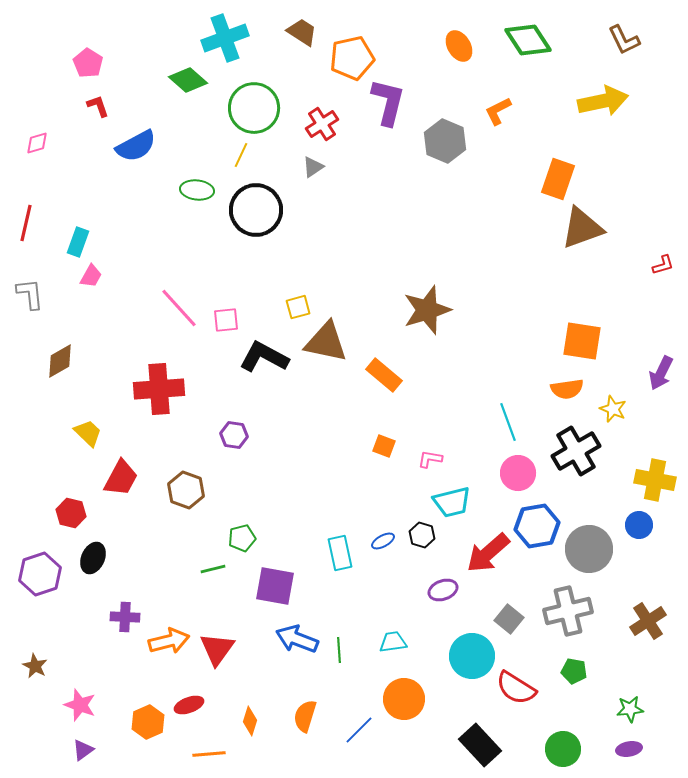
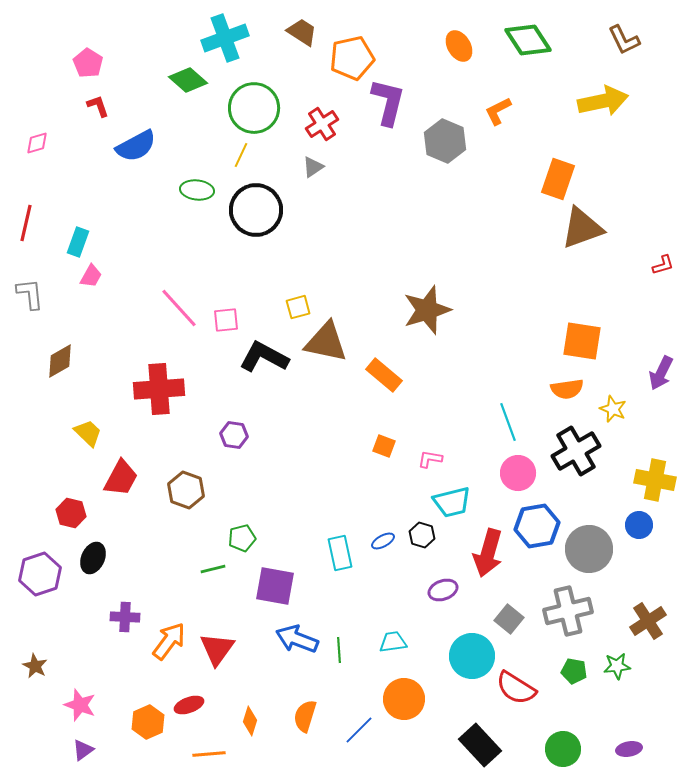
red arrow at (488, 553): rotated 33 degrees counterclockwise
orange arrow at (169, 641): rotated 39 degrees counterclockwise
green star at (630, 709): moved 13 px left, 43 px up
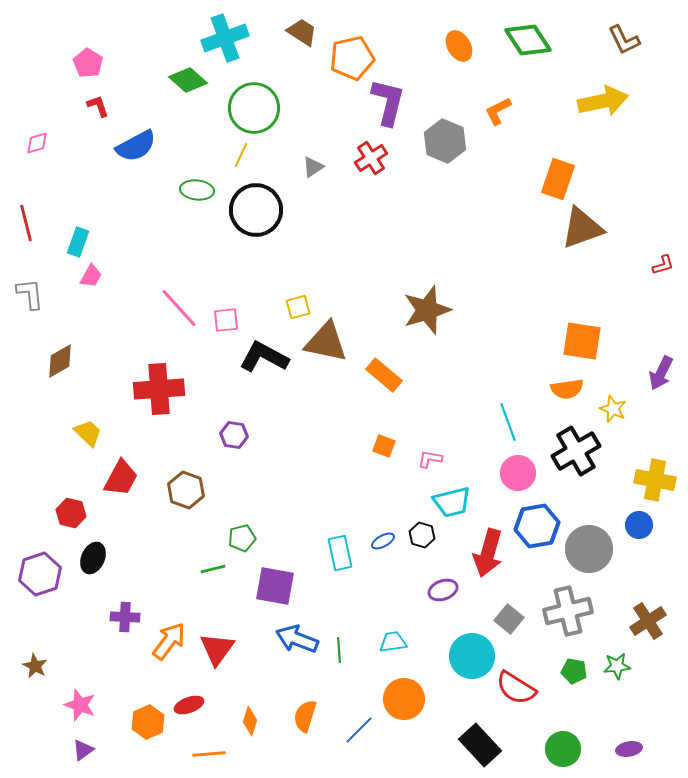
red cross at (322, 124): moved 49 px right, 34 px down
red line at (26, 223): rotated 27 degrees counterclockwise
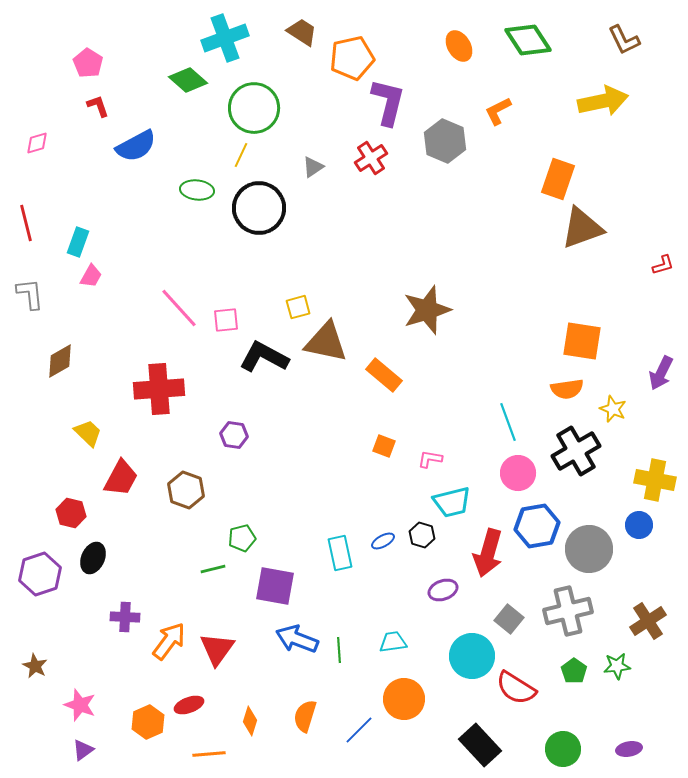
black circle at (256, 210): moved 3 px right, 2 px up
green pentagon at (574, 671): rotated 25 degrees clockwise
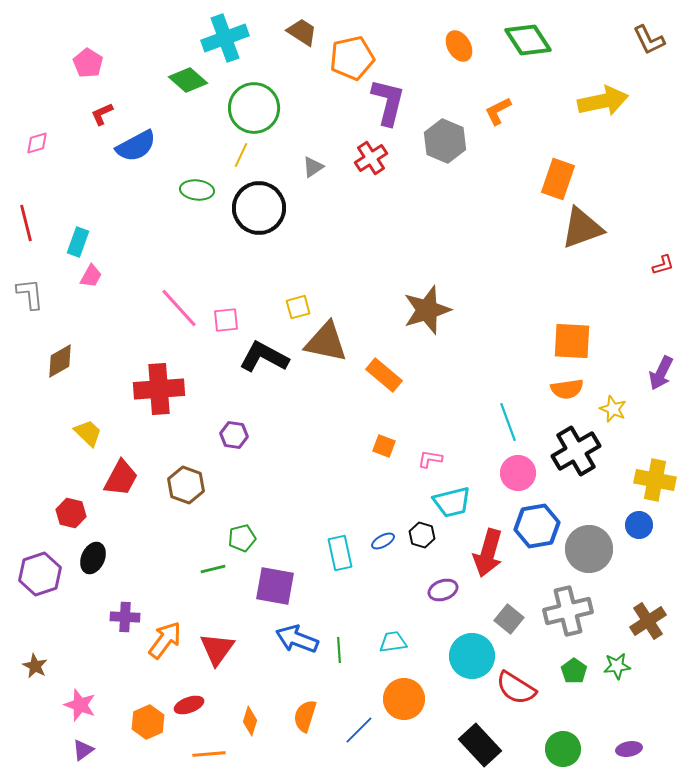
brown L-shape at (624, 40): moved 25 px right
red L-shape at (98, 106): moved 4 px right, 8 px down; rotated 95 degrees counterclockwise
orange square at (582, 341): moved 10 px left; rotated 6 degrees counterclockwise
brown hexagon at (186, 490): moved 5 px up
orange arrow at (169, 641): moved 4 px left, 1 px up
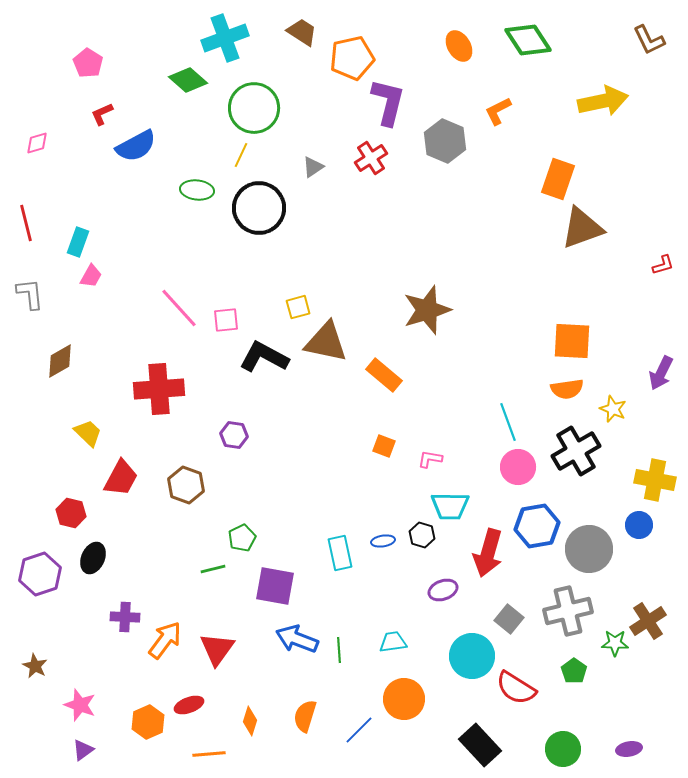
pink circle at (518, 473): moved 6 px up
cyan trapezoid at (452, 502): moved 2 px left, 4 px down; rotated 15 degrees clockwise
green pentagon at (242, 538): rotated 12 degrees counterclockwise
blue ellipse at (383, 541): rotated 20 degrees clockwise
green star at (617, 666): moved 2 px left, 23 px up; rotated 8 degrees clockwise
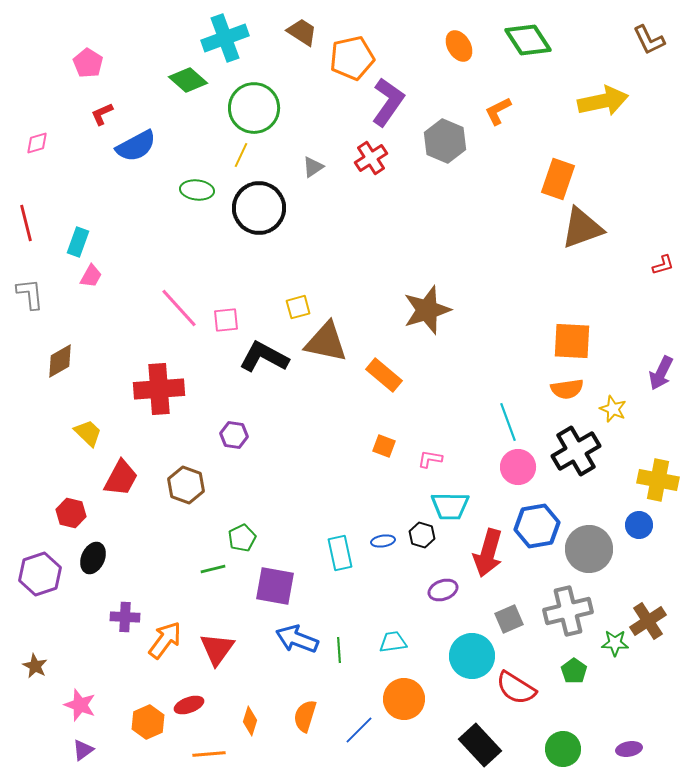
purple L-shape at (388, 102): rotated 21 degrees clockwise
yellow cross at (655, 480): moved 3 px right
gray square at (509, 619): rotated 28 degrees clockwise
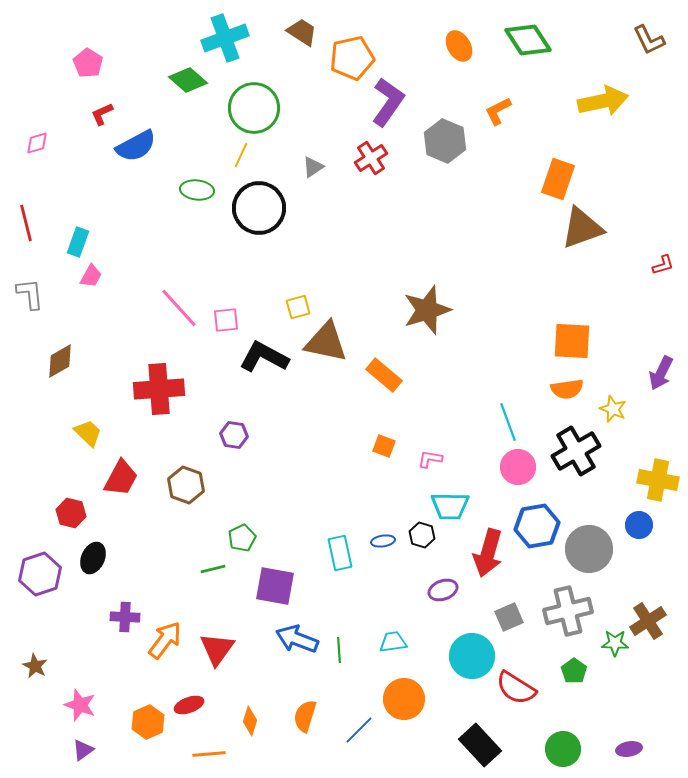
gray square at (509, 619): moved 2 px up
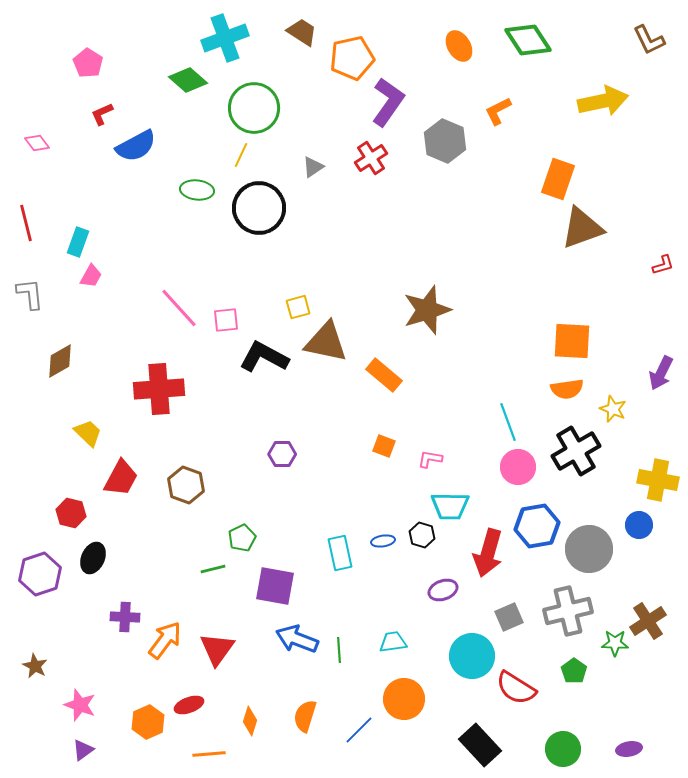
pink diamond at (37, 143): rotated 70 degrees clockwise
purple hexagon at (234, 435): moved 48 px right, 19 px down; rotated 8 degrees counterclockwise
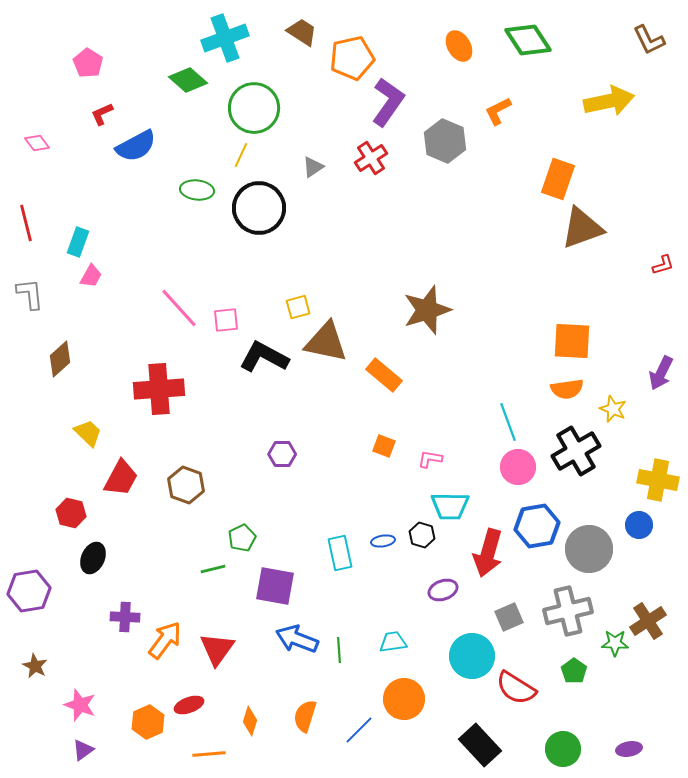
yellow arrow at (603, 101): moved 6 px right
brown diamond at (60, 361): moved 2 px up; rotated 12 degrees counterclockwise
purple hexagon at (40, 574): moved 11 px left, 17 px down; rotated 9 degrees clockwise
